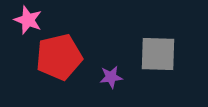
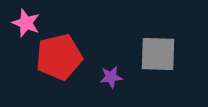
pink star: moved 2 px left, 3 px down
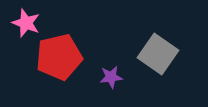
gray square: rotated 33 degrees clockwise
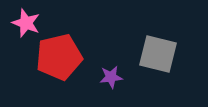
gray square: rotated 21 degrees counterclockwise
